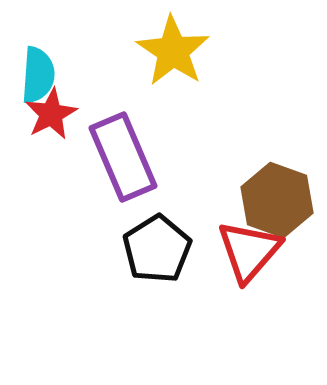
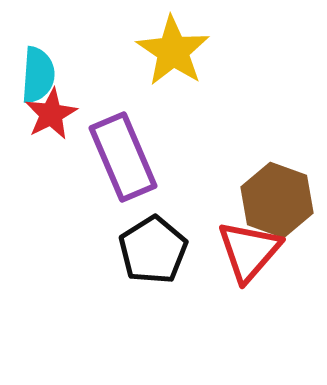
black pentagon: moved 4 px left, 1 px down
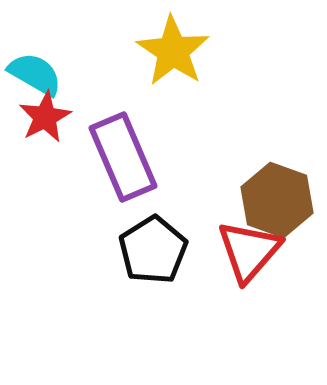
cyan semicircle: moved 3 px left, 1 px up; rotated 64 degrees counterclockwise
red star: moved 6 px left, 3 px down
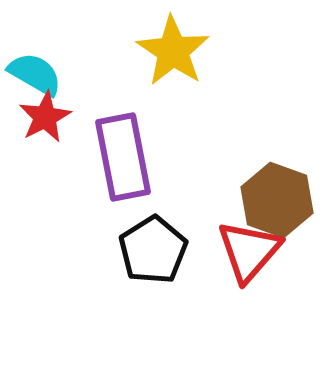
purple rectangle: rotated 12 degrees clockwise
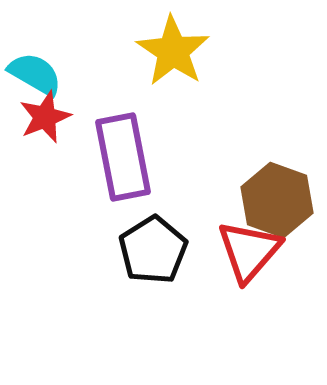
red star: rotated 6 degrees clockwise
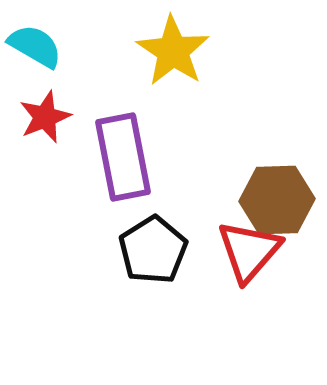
cyan semicircle: moved 28 px up
brown hexagon: rotated 22 degrees counterclockwise
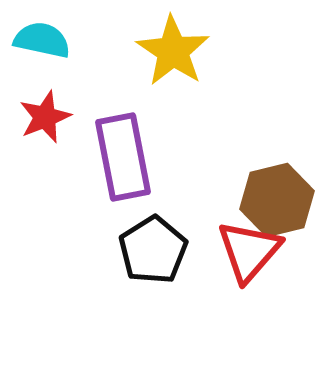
cyan semicircle: moved 7 px right, 6 px up; rotated 18 degrees counterclockwise
brown hexagon: rotated 12 degrees counterclockwise
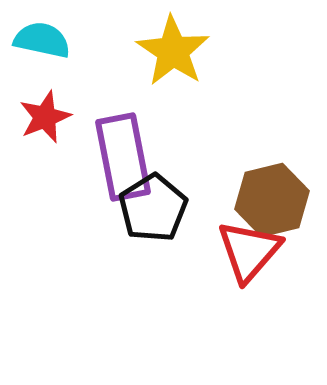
brown hexagon: moved 5 px left
black pentagon: moved 42 px up
